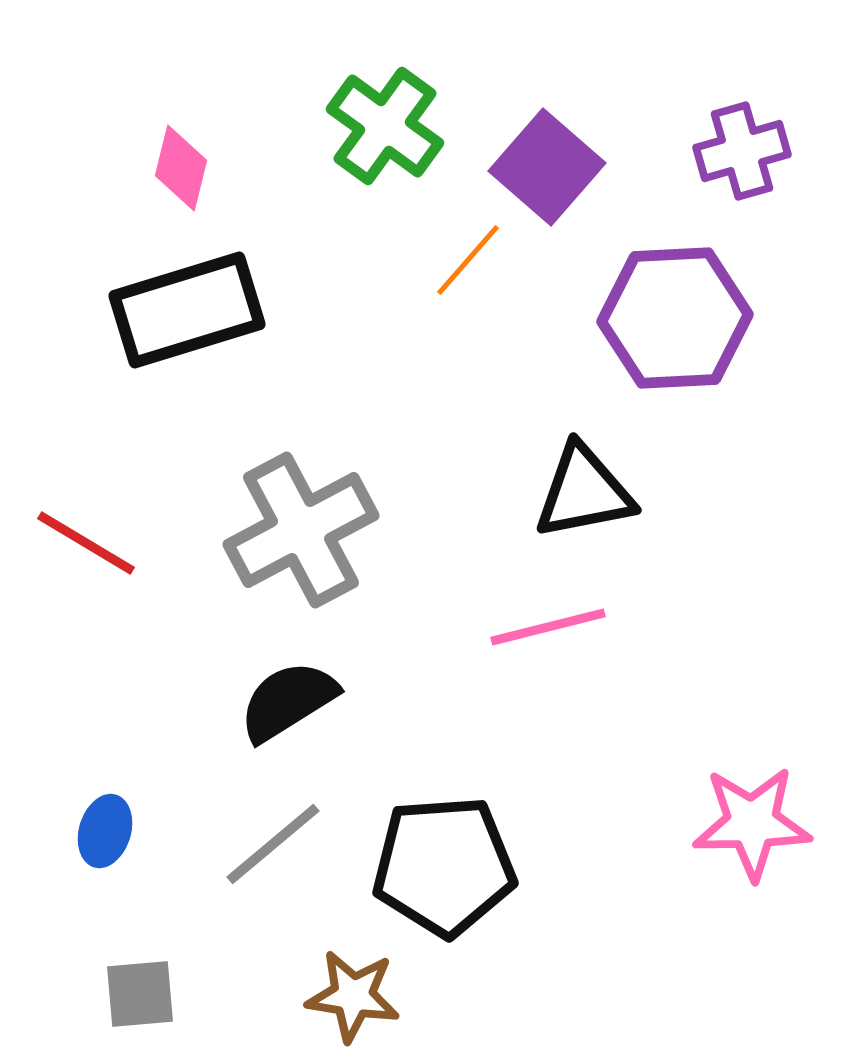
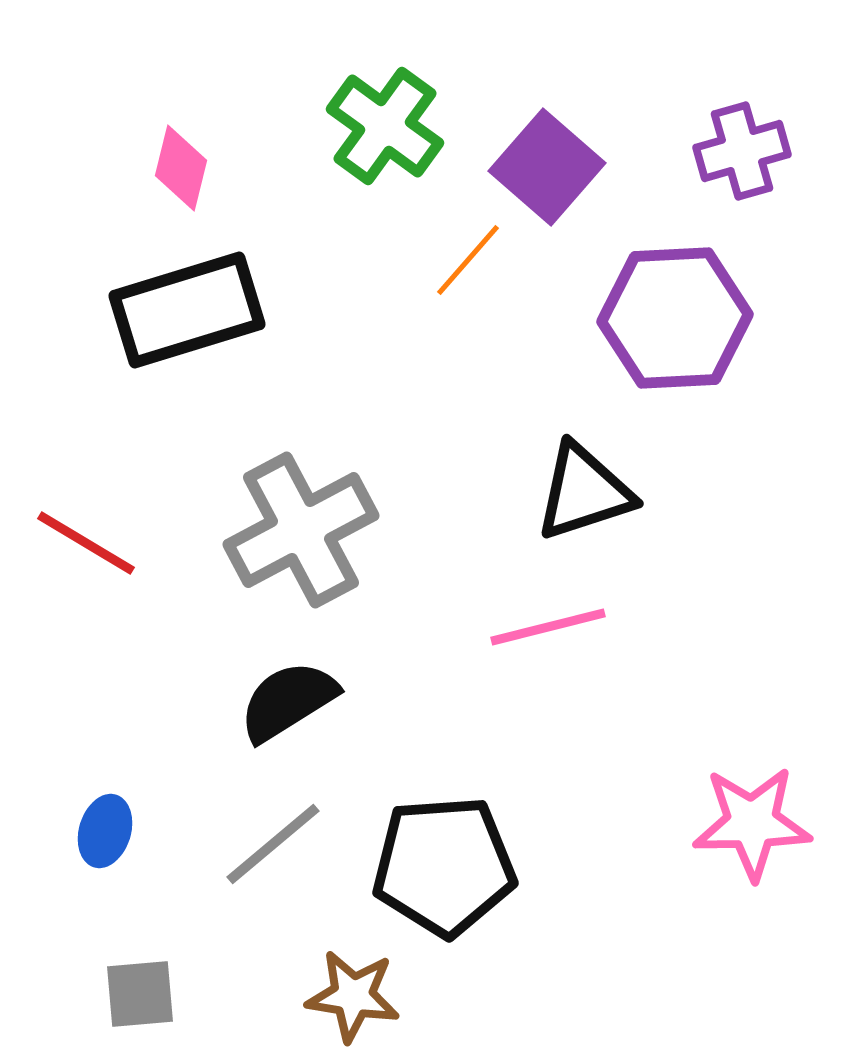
black triangle: rotated 7 degrees counterclockwise
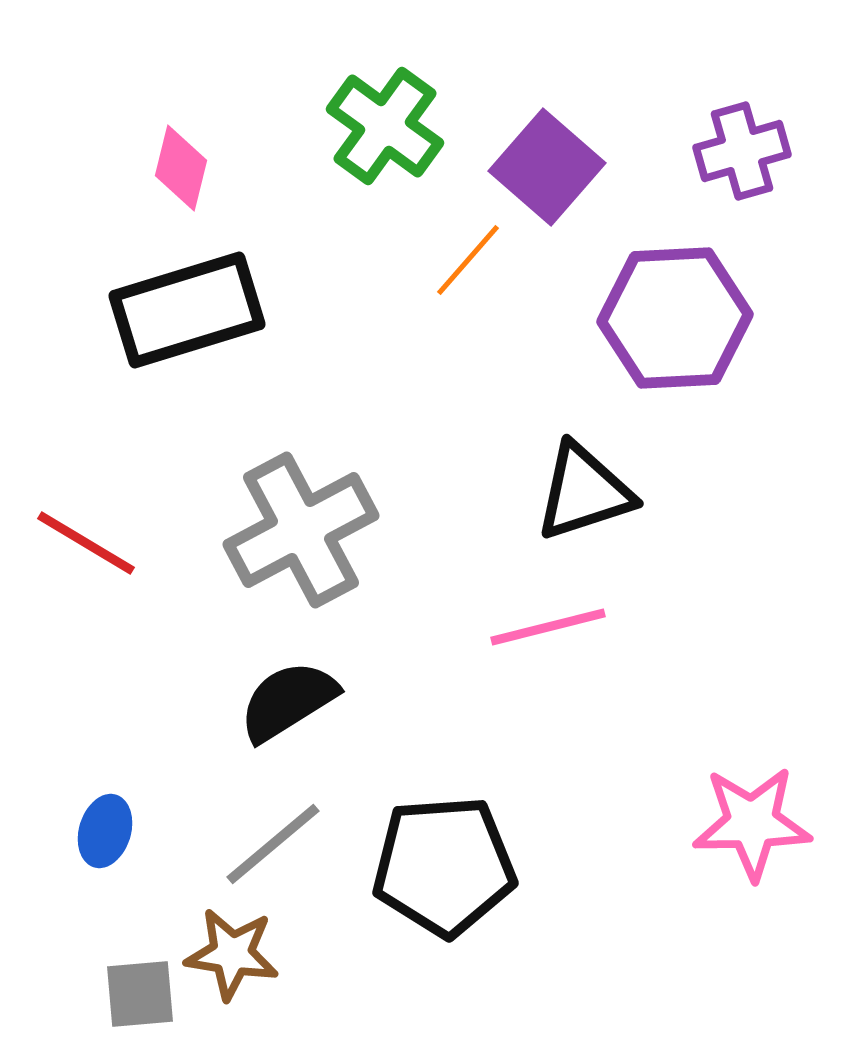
brown star: moved 121 px left, 42 px up
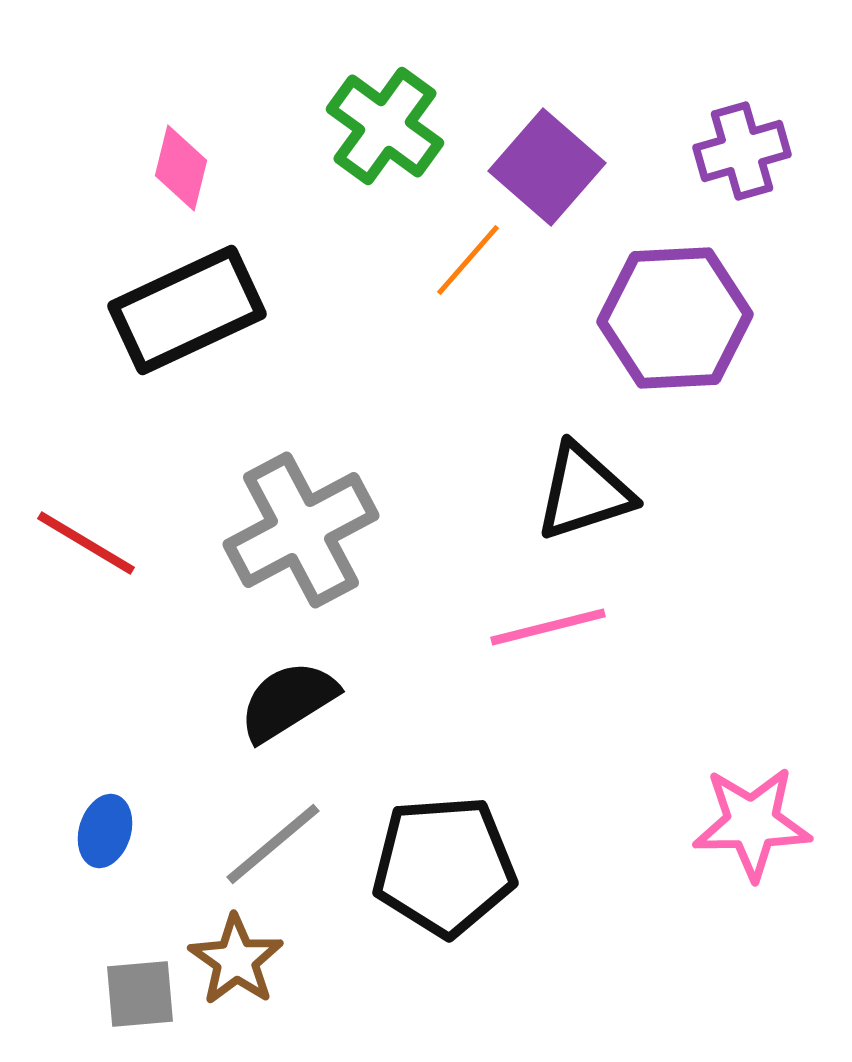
black rectangle: rotated 8 degrees counterclockwise
brown star: moved 4 px right, 6 px down; rotated 26 degrees clockwise
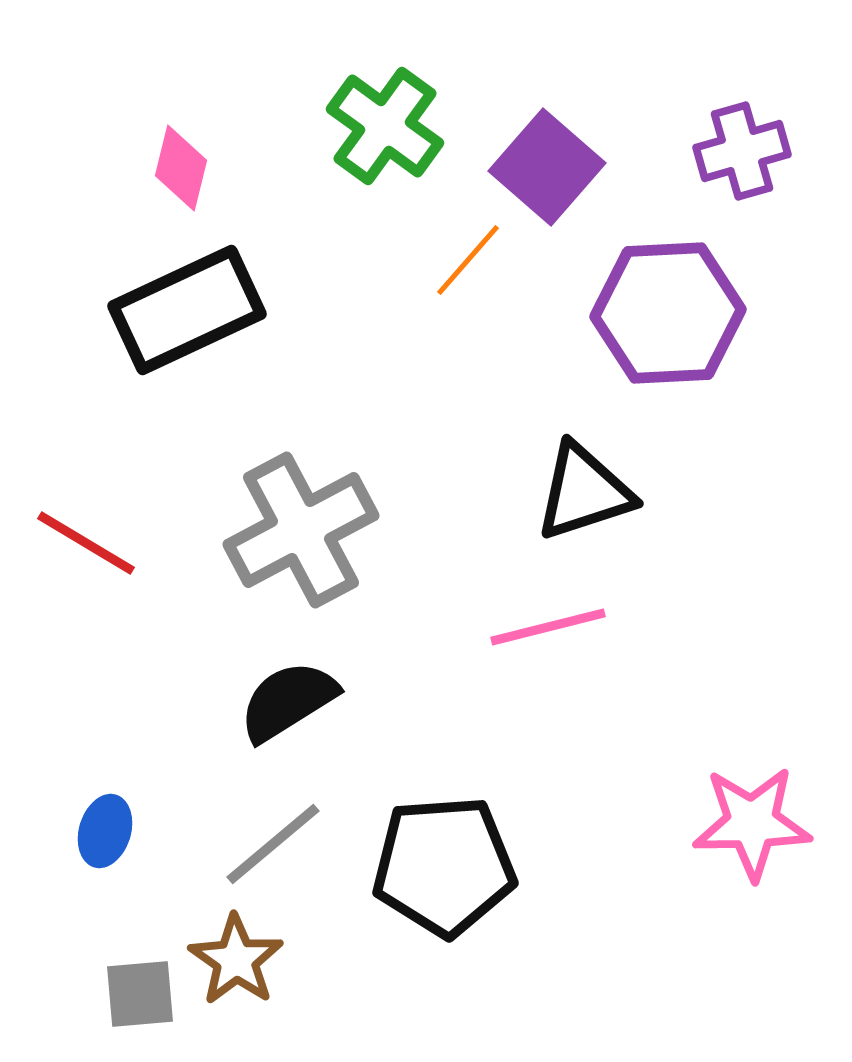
purple hexagon: moved 7 px left, 5 px up
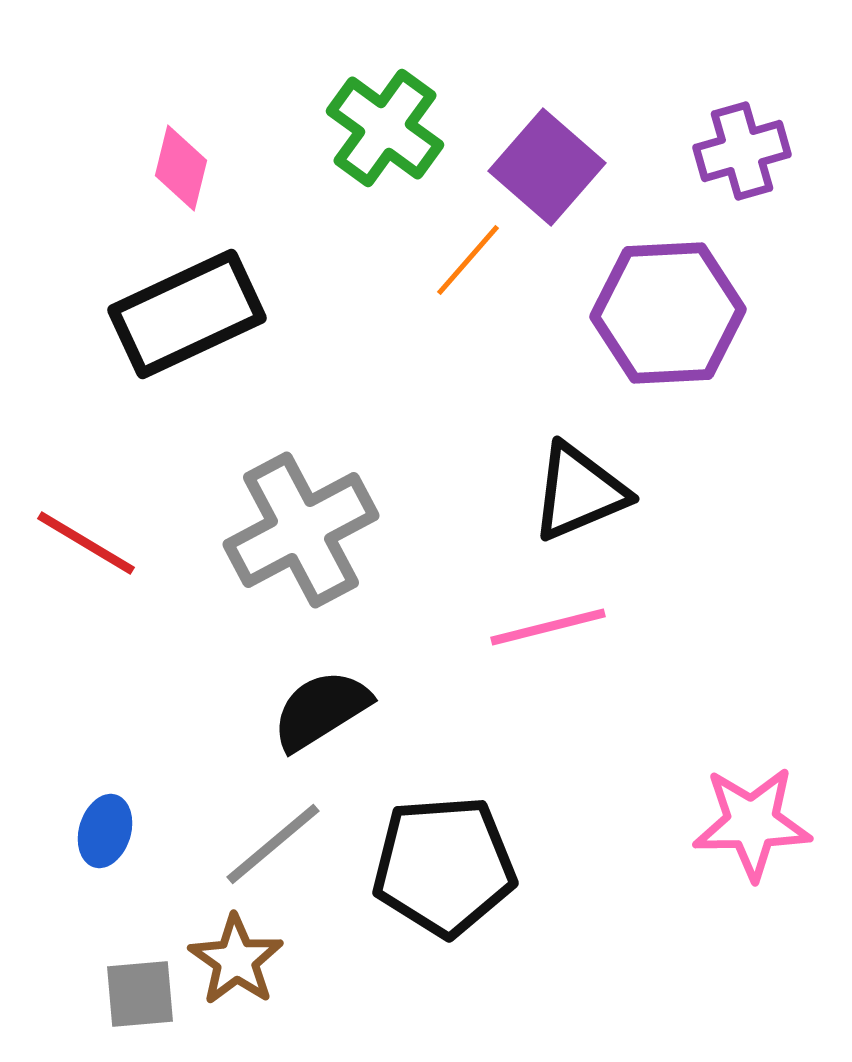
green cross: moved 2 px down
black rectangle: moved 4 px down
black triangle: moved 5 px left; rotated 5 degrees counterclockwise
black semicircle: moved 33 px right, 9 px down
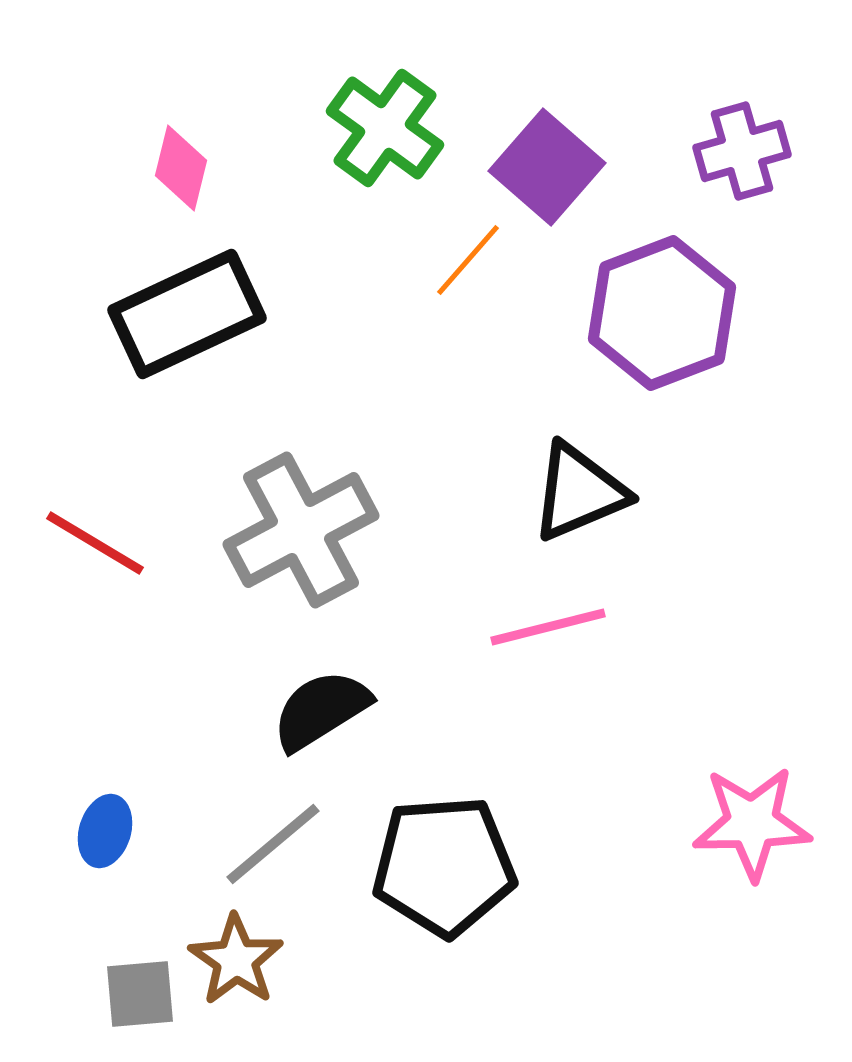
purple hexagon: moved 6 px left; rotated 18 degrees counterclockwise
red line: moved 9 px right
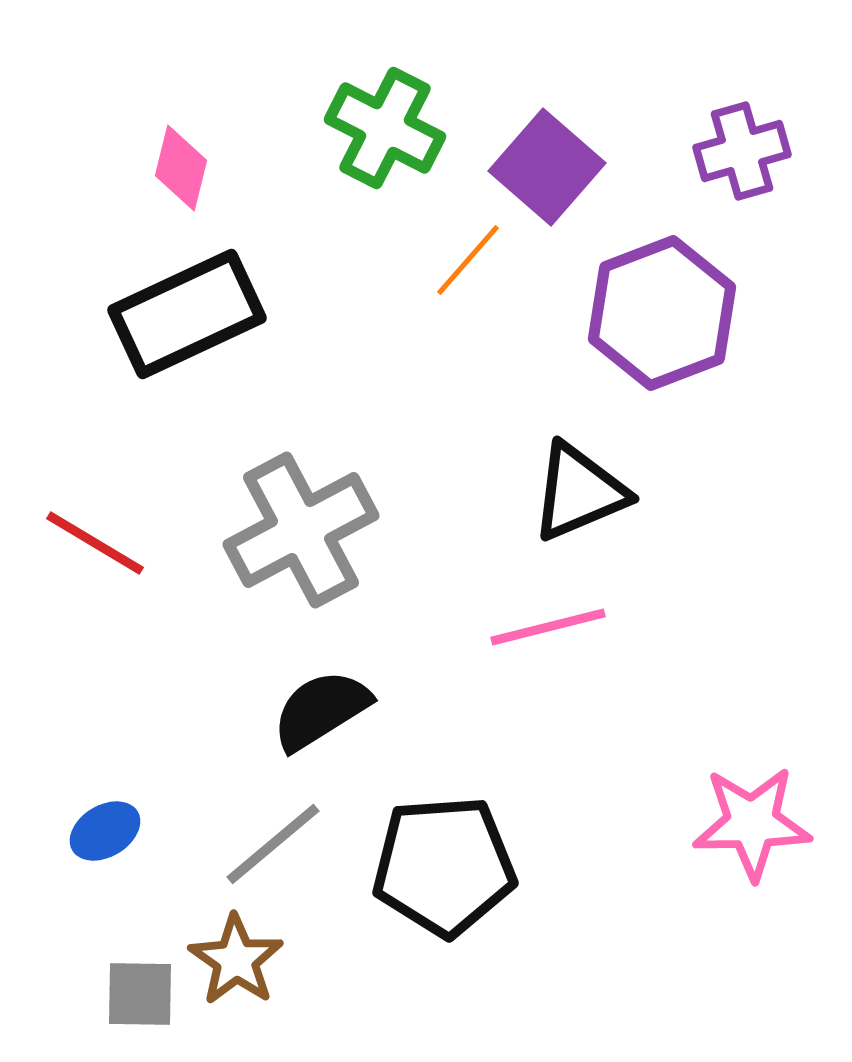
green cross: rotated 9 degrees counterclockwise
blue ellipse: rotated 42 degrees clockwise
gray square: rotated 6 degrees clockwise
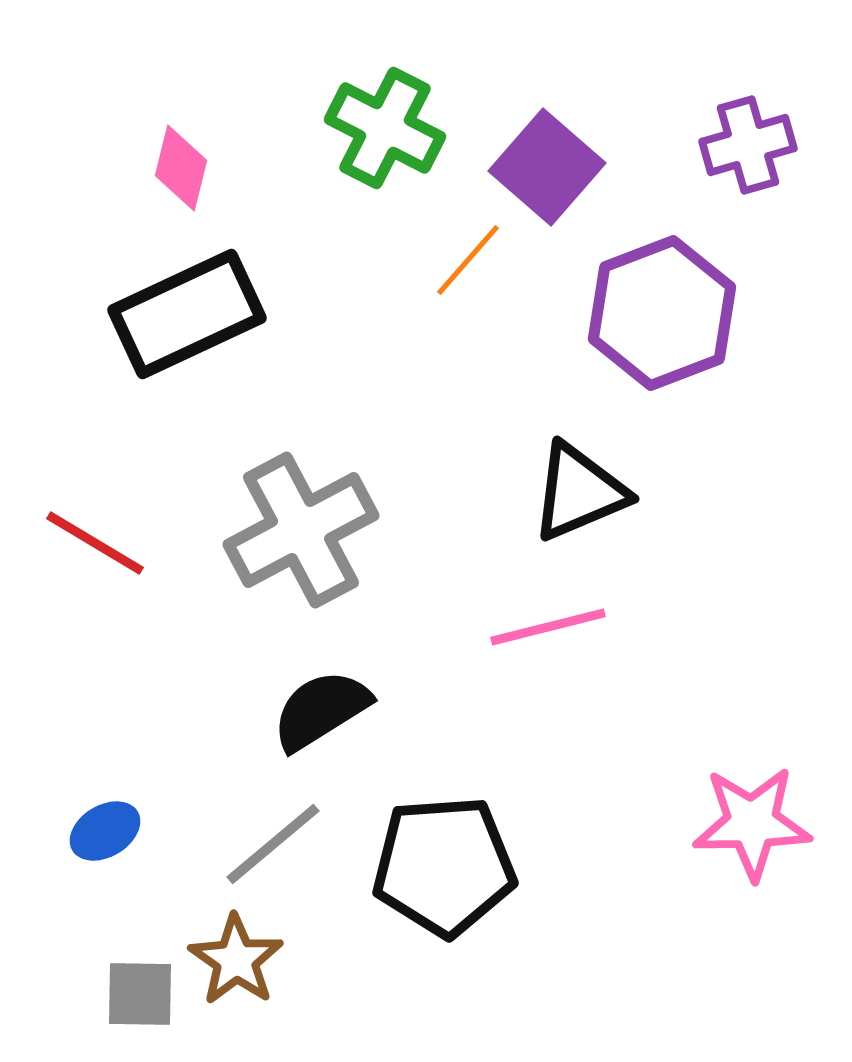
purple cross: moved 6 px right, 6 px up
